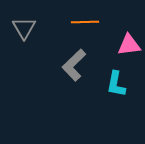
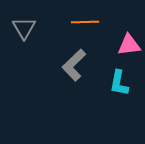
cyan L-shape: moved 3 px right, 1 px up
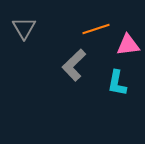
orange line: moved 11 px right, 7 px down; rotated 16 degrees counterclockwise
pink triangle: moved 1 px left
cyan L-shape: moved 2 px left
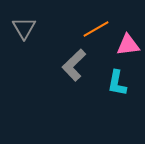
orange line: rotated 12 degrees counterclockwise
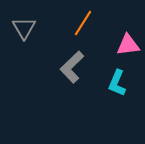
orange line: moved 13 px left, 6 px up; rotated 28 degrees counterclockwise
gray L-shape: moved 2 px left, 2 px down
cyan L-shape: rotated 12 degrees clockwise
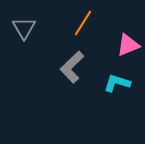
pink triangle: rotated 15 degrees counterclockwise
cyan L-shape: rotated 84 degrees clockwise
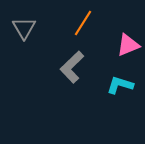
cyan L-shape: moved 3 px right, 2 px down
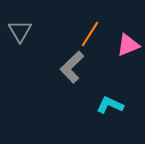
orange line: moved 7 px right, 11 px down
gray triangle: moved 4 px left, 3 px down
cyan L-shape: moved 10 px left, 20 px down; rotated 8 degrees clockwise
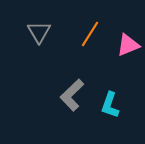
gray triangle: moved 19 px right, 1 px down
gray L-shape: moved 28 px down
cyan L-shape: rotated 96 degrees counterclockwise
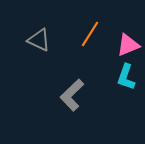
gray triangle: moved 8 px down; rotated 35 degrees counterclockwise
cyan L-shape: moved 16 px right, 28 px up
